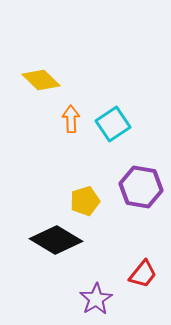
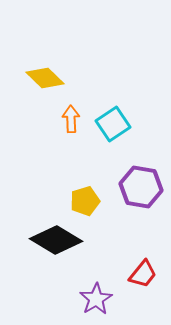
yellow diamond: moved 4 px right, 2 px up
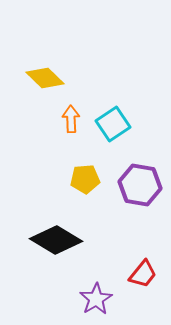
purple hexagon: moved 1 px left, 2 px up
yellow pentagon: moved 22 px up; rotated 12 degrees clockwise
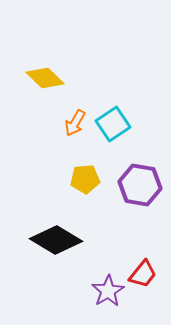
orange arrow: moved 4 px right, 4 px down; rotated 148 degrees counterclockwise
purple star: moved 12 px right, 8 px up
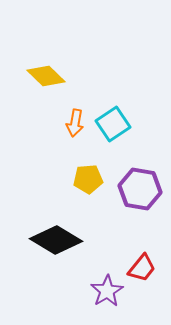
yellow diamond: moved 1 px right, 2 px up
orange arrow: rotated 20 degrees counterclockwise
yellow pentagon: moved 3 px right
purple hexagon: moved 4 px down
red trapezoid: moved 1 px left, 6 px up
purple star: moved 1 px left
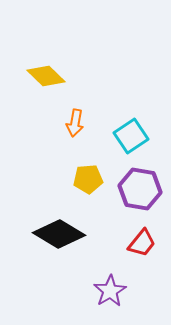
cyan square: moved 18 px right, 12 px down
black diamond: moved 3 px right, 6 px up
red trapezoid: moved 25 px up
purple star: moved 3 px right
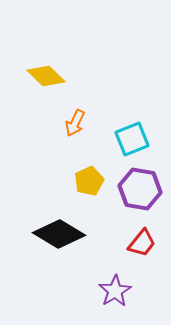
orange arrow: rotated 16 degrees clockwise
cyan square: moved 1 px right, 3 px down; rotated 12 degrees clockwise
yellow pentagon: moved 1 px right, 2 px down; rotated 20 degrees counterclockwise
purple star: moved 5 px right
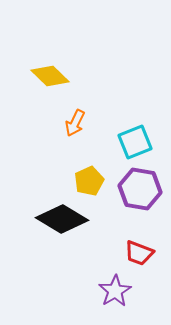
yellow diamond: moved 4 px right
cyan square: moved 3 px right, 3 px down
black diamond: moved 3 px right, 15 px up
red trapezoid: moved 3 px left, 10 px down; rotated 72 degrees clockwise
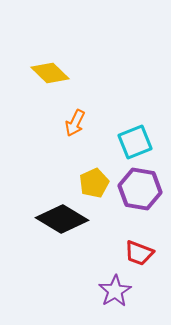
yellow diamond: moved 3 px up
yellow pentagon: moved 5 px right, 2 px down
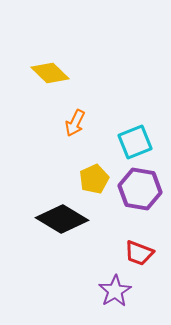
yellow pentagon: moved 4 px up
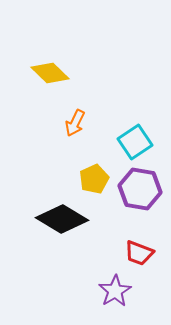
cyan square: rotated 12 degrees counterclockwise
